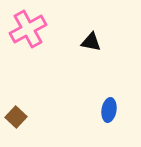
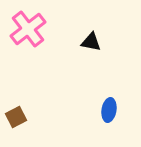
pink cross: rotated 9 degrees counterclockwise
brown square: rotated 20 degrees clockwise
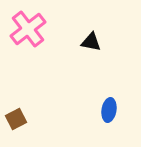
brown square: moved 2 px down
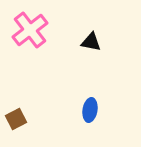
pink cross: moved 2 px right, 1 px down
blue ellipse: moved 19 px left
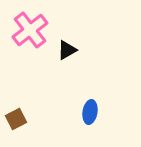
black triangle: moved 24 px left, 8 px down; rotated 40 degrees counterclockwise
blue ellipse: moved 2 px down
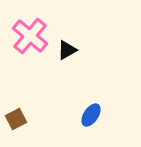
pink cross: moved 6 px down; rotated 12 degrees counterclockwise
blue ellipse: moved 1 px right, 3 px down; rotated 25 degrees clockwise
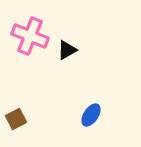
pink cross: rotated 18 degrees counterclockwise
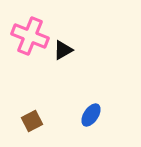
black triangle: moved 4 px left
brown square: moved 16 px right, 2 px down
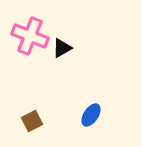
black triangle: moved 1 px left, 2 px up
